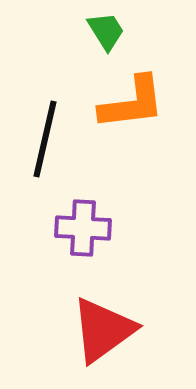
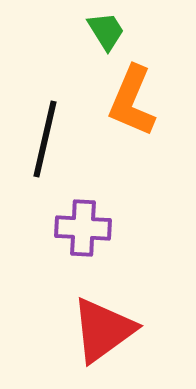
orange L-shape: moved 2 px up; rotated 120 degrees clockwise
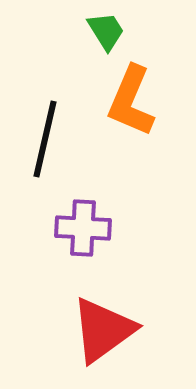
orange L-shape: moved 1 px left
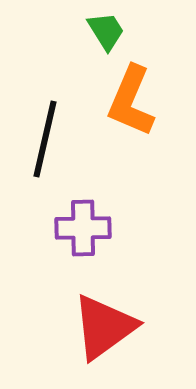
purple cross: rotated 4 degrees counterclockwise
red triangle: moved 1 px right, 3 px up
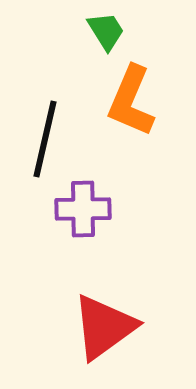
purple cross: moved 19 px up
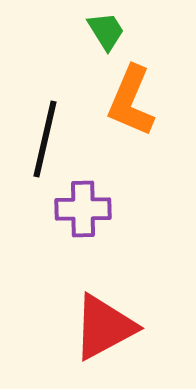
red triangle: rotated 8 degrees clockwise
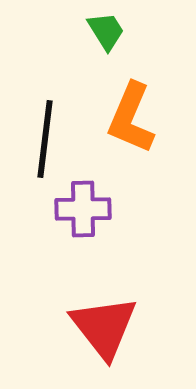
orange L-shape: moved 17 px down
black line: rotated 6 degrees counterclockwise
red triangle: rotated 40 degrees counterclockwise
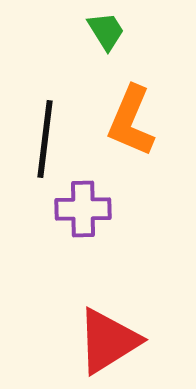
orange L-shape: moved 3 px down
red triangle: moved 4 px right, 14 px down; rotated 36 degrees clockwise
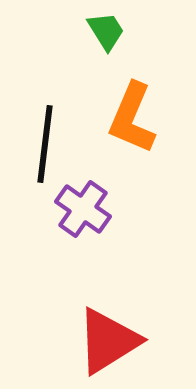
orange L-shape: moved 1 px right, 3 px up
black line: moved 5 px down
purple cross: rotated 36 degrees clockwise
